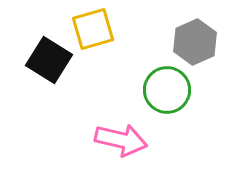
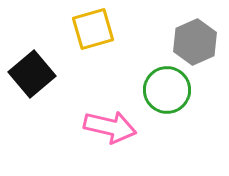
black square: moved 17 px left, 14 px down; rotated 18 degrees clockwise
pink arrow: moved 11 px left, 13 px up
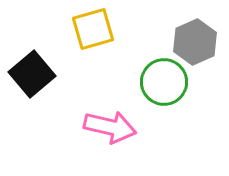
green circle: moved 3 px left, 8 px up
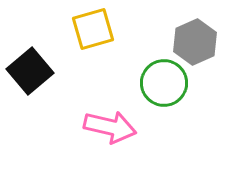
black square: moved 2 px left, 3 px up
green circle: moved 1 px down
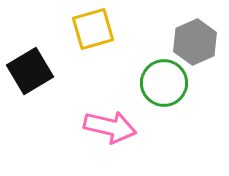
black square: rotated 9 degrees clockwise
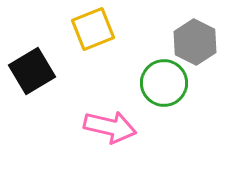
yellow square: rotated 6 degrees counterclockwise
gray hexagon: rotated 9 degrees counterclockwise
black square: moved 2 px right
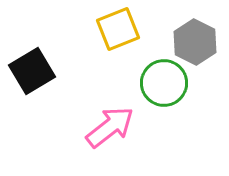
yellow square: moved 25 px right
pink arrow: rotated 51 degrees counterclockwise
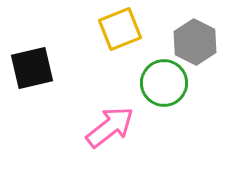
yellow square: moved 2 px right
black square: moved 3 px up; rotated 18 degrees clockwise
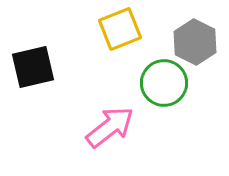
black square: moved 1 px right, 1 px up
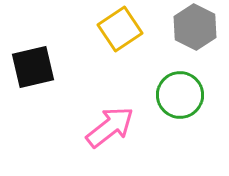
yellow square: rotated 12 degrees counterclockwise
gray hexagon: moved 15 px up
green circle: moved 16 px right, 12 px down
